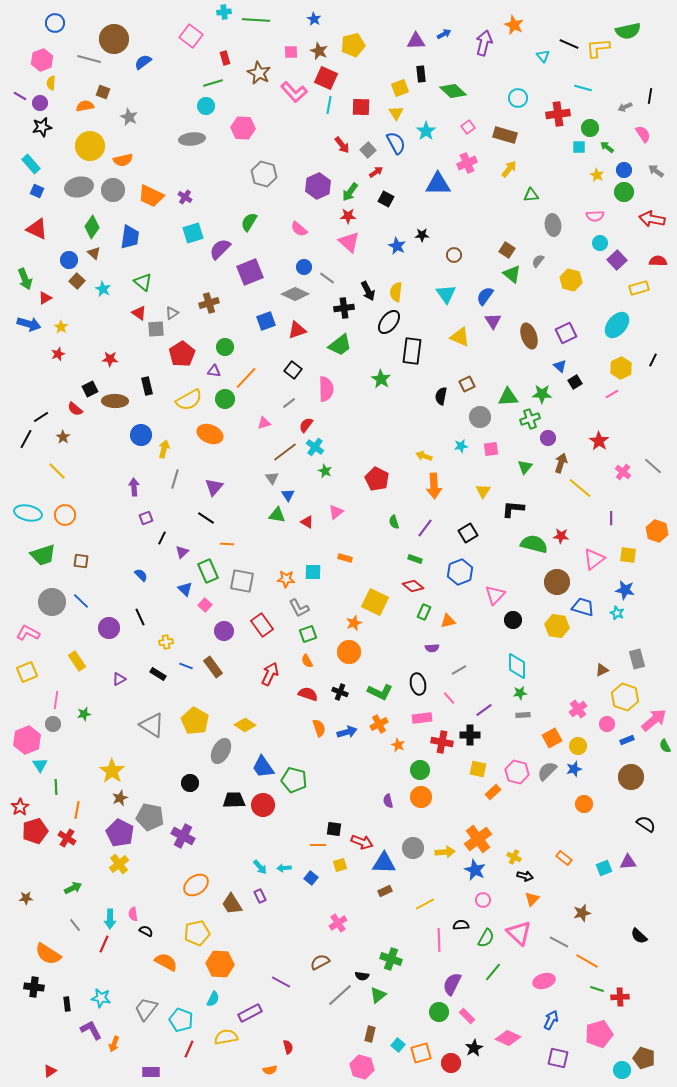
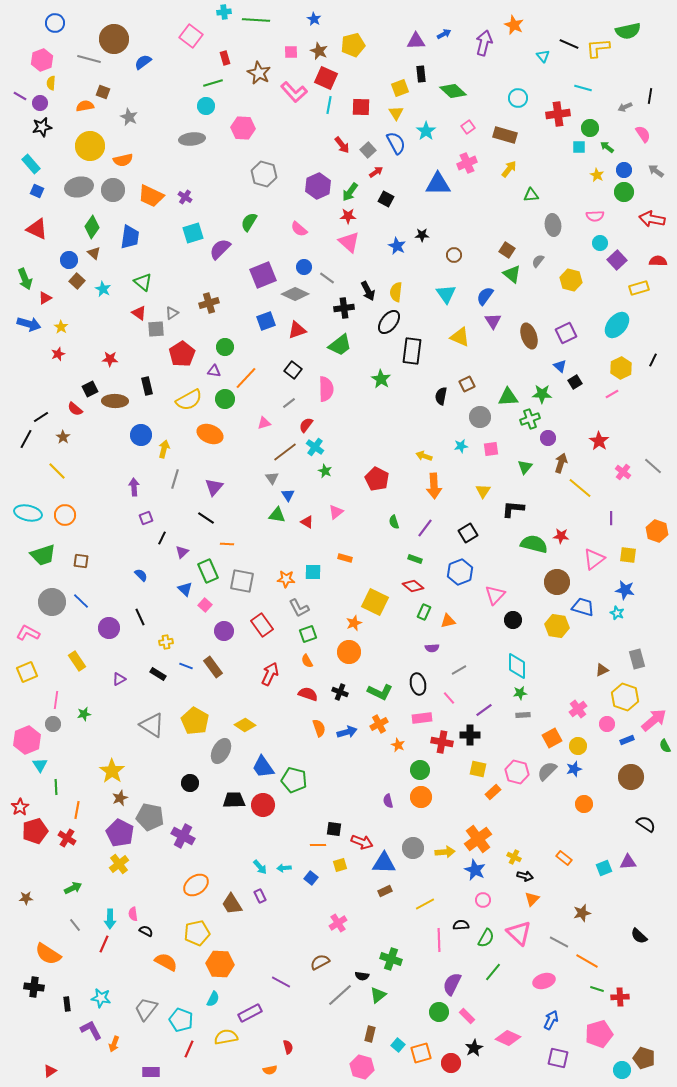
purple square at (250, 272): moved 13 px right, 3 px down
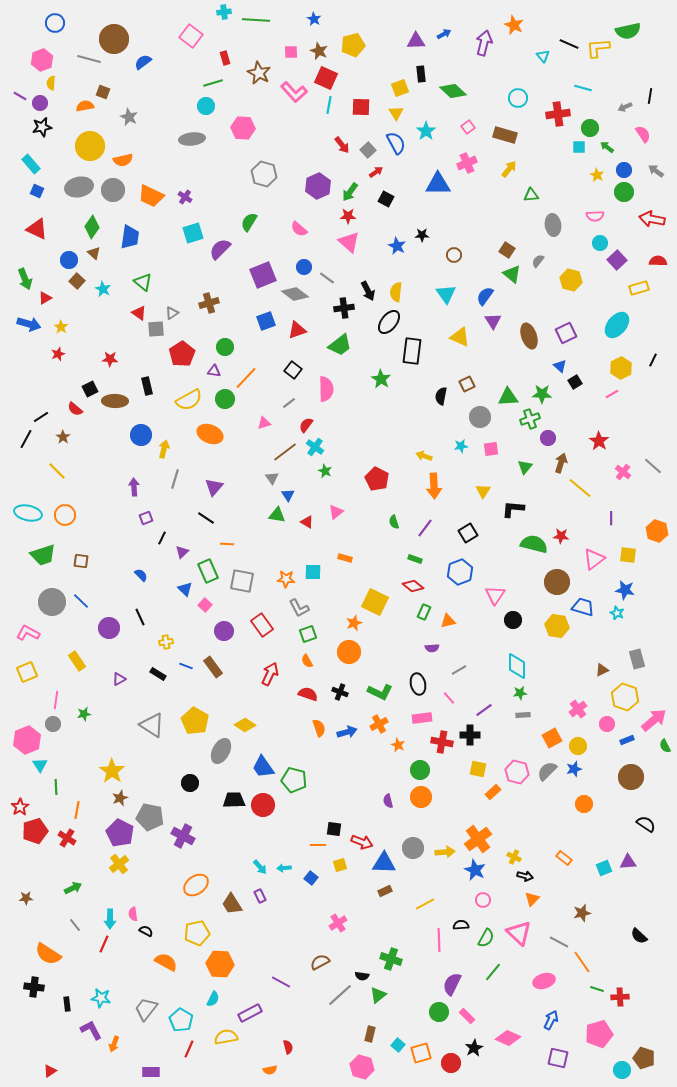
gray diamond at (295, 294): rotated 12 degrees clockwise
pink triangle at (495, 595): rotated 10 degrees counterclockwise
orange line at (587, 961): moved 5 px left, 1 px down; rotated 25 degrees clockwise
cyan pentagon at (181, 1020): rotated 10 degrees clockwise
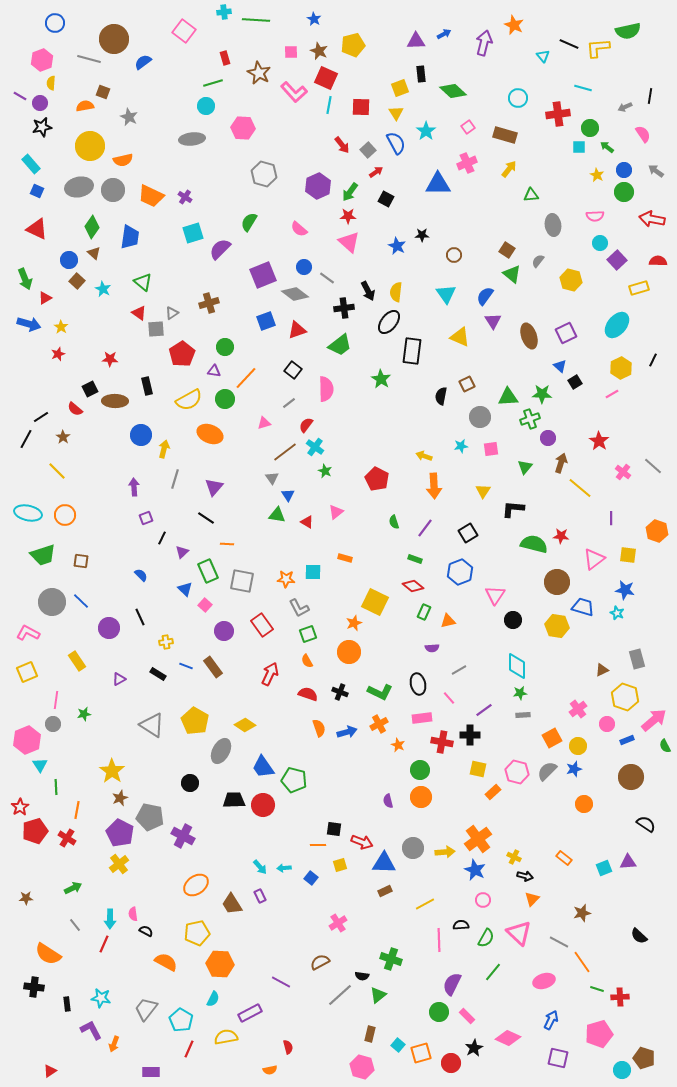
pink square at (191, 36): moved 7 px left, 5 px up
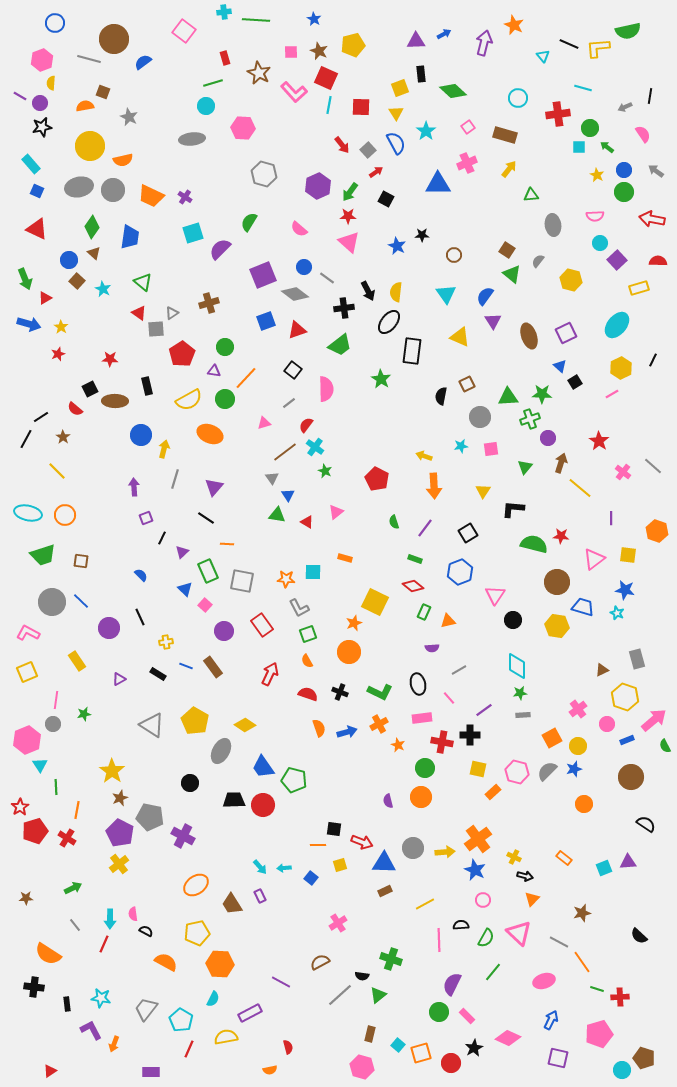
green circle at (420, 770): moved 5 px right, 2 px up
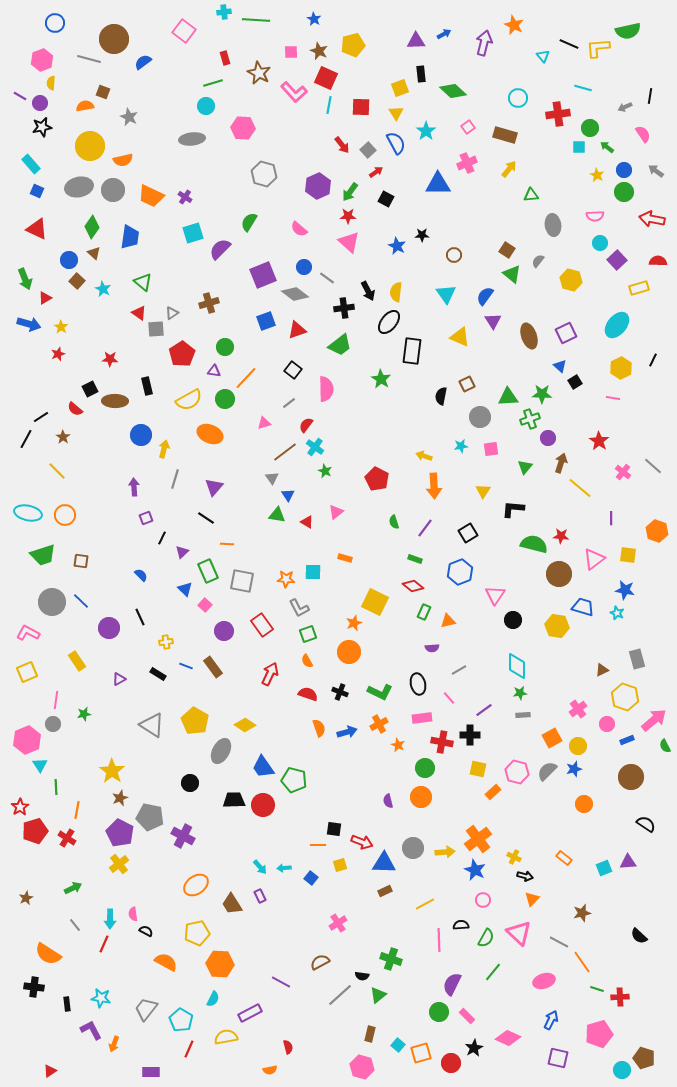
pink line at (612, 394): moved 1 px right, 4 px down; rotated 40 degrees clockwise
brown circle at (557, 582): moved 2 px right, 8 px up
brown star at (26, 898): rotated 24 degrees counterclockwise
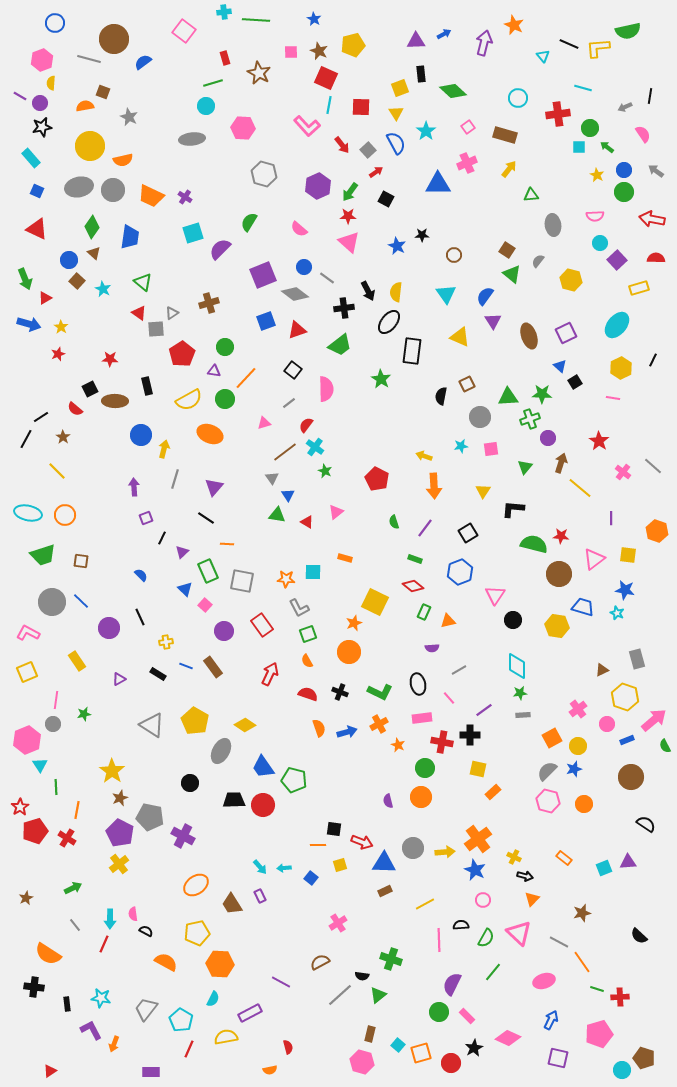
pink L-shape at (294, 92): moved 13 px right, 34 px down
cyan rectangle at (31, 164): moved 6 px up
red semicircle at (658, 261): moved 2 px left, 3 px up
pink hexagon at (517, 772): moved 31 px right, 29 px down
pink hexagon at (362, 1067): moved 5 px up
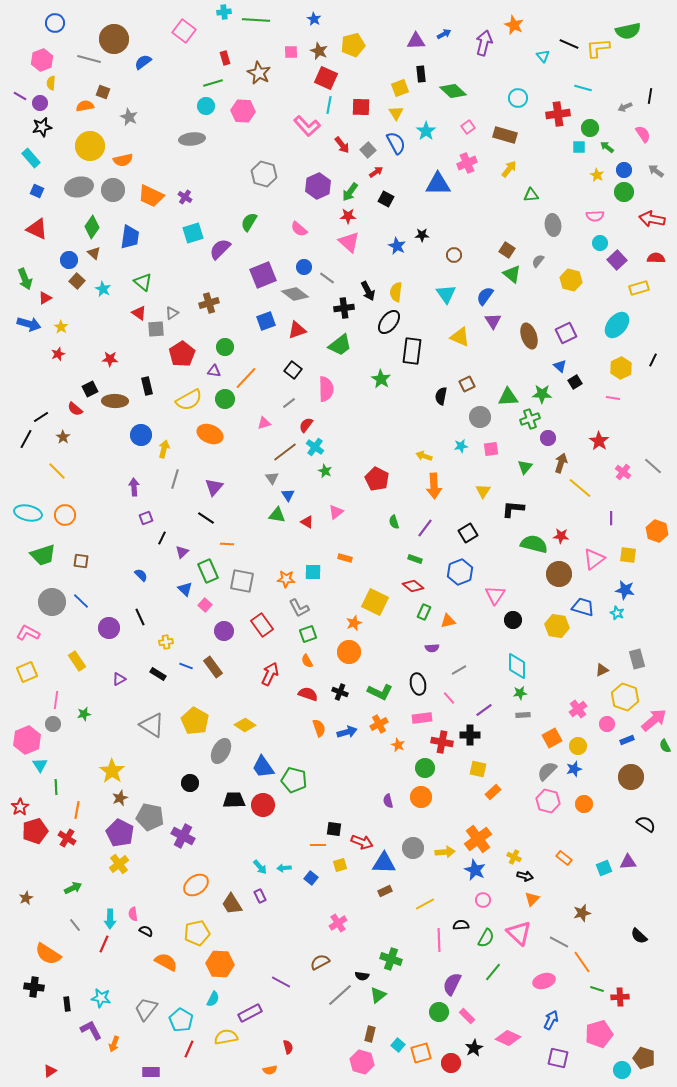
pink hexagon at (243, 128): moved 17 px up
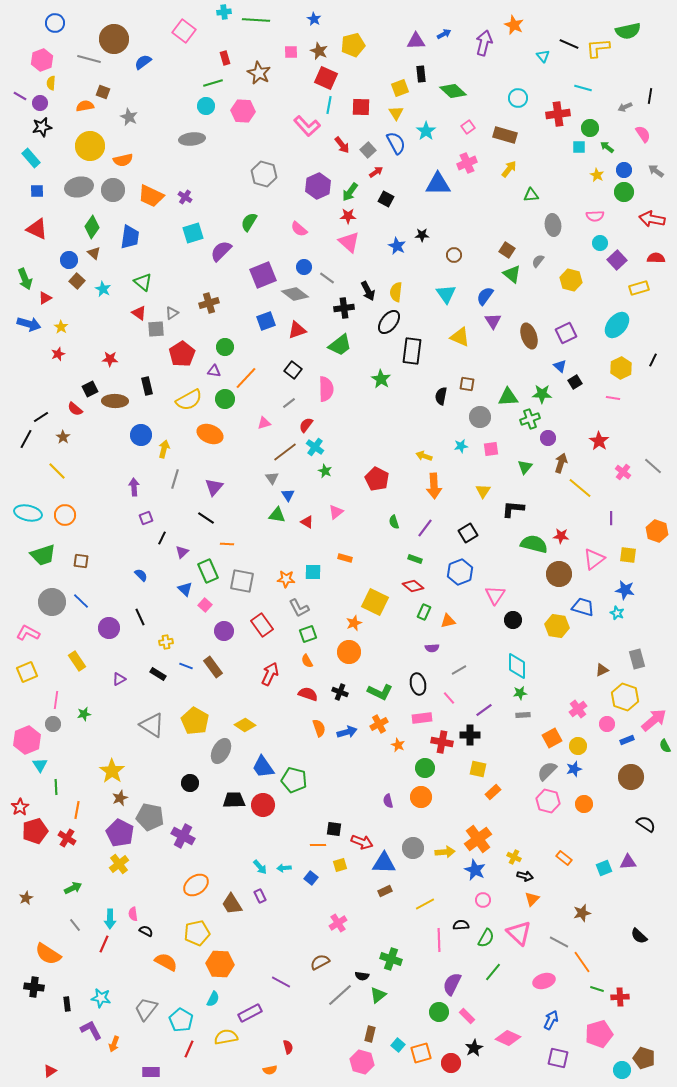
blue square at (37, 191): rotated 24 degrees counterclockwise
purple semicircle at (220, 249): moved 1 px right, 2 px down
brown square at (467, 384): rotated 35 degrees clockwise
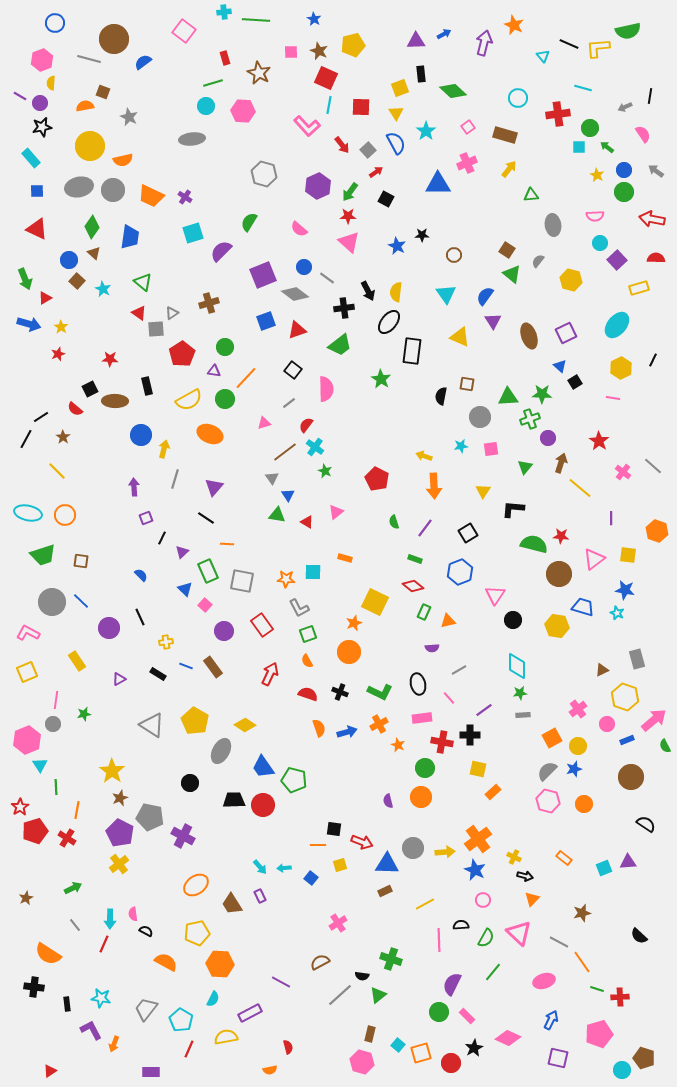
blue triangle at (384, 863): moved 3 px right, 1 px down
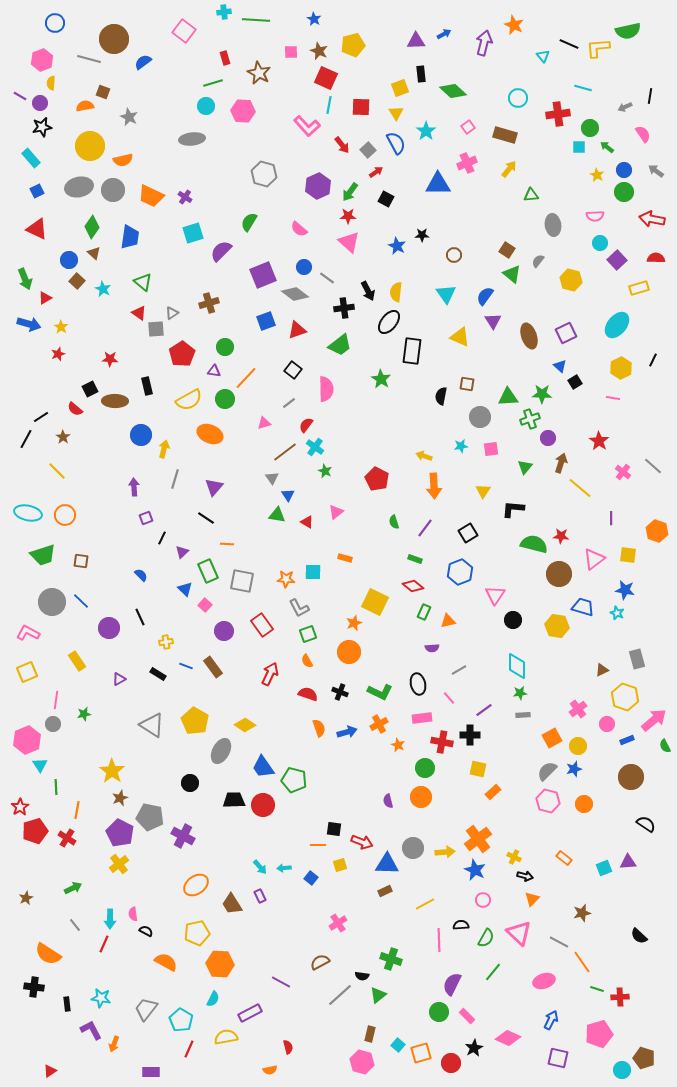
blue square at (37, 191): rotated 24 degrees counterclockwise
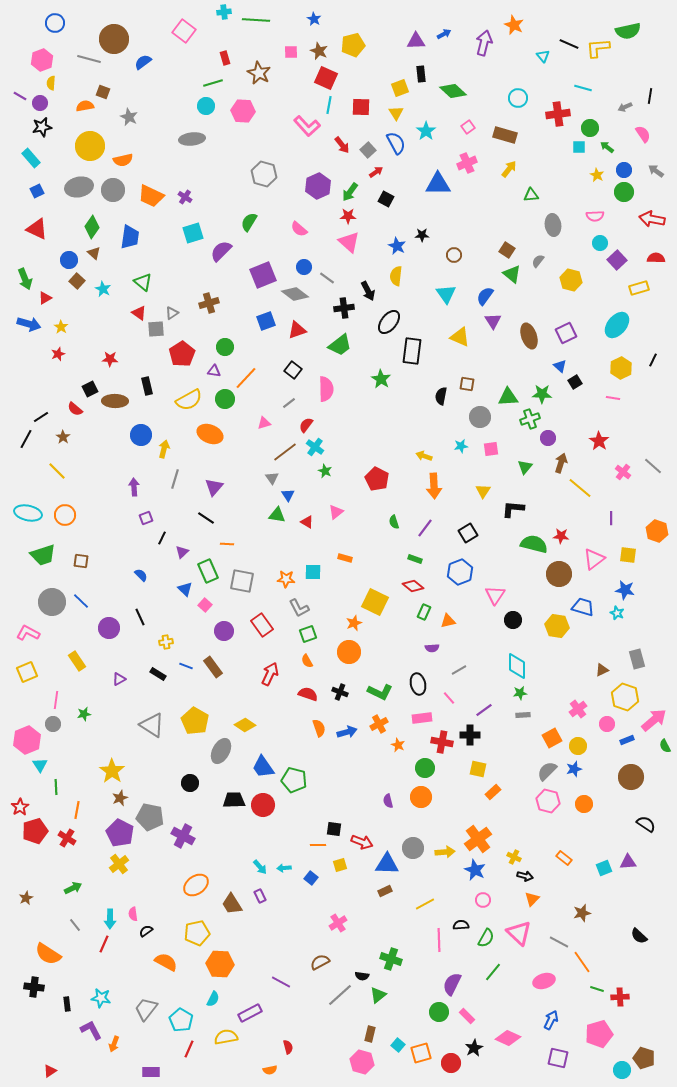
yellow semicircle at (396, 292): moved 16 px up
black semicircle at (146, 931): rotated 64 degrees counterclockwise
